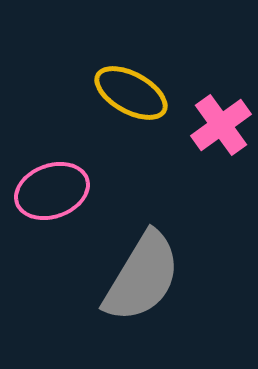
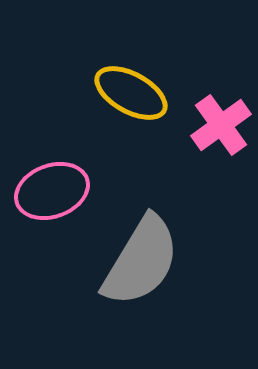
gray semicircle: moved 1 px left, 16 px up
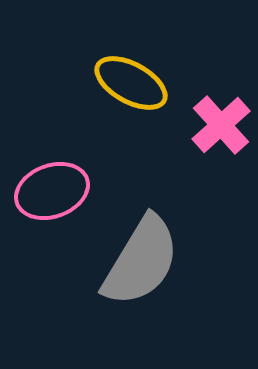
yellow ellipse: moved 10 px up
pink cross: rotated 6 degrees counterclockwise
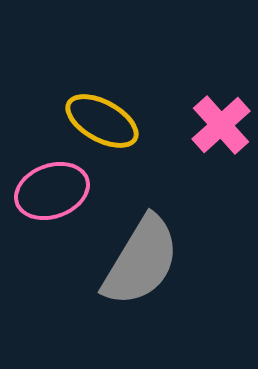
yellow ellipse: moved 29 px left, 38 px down
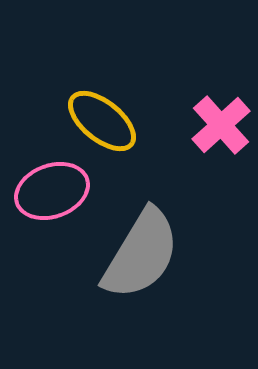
yellow ellipse: rotated 10 degrees clockwise
gray semicircle: moved 7 px up
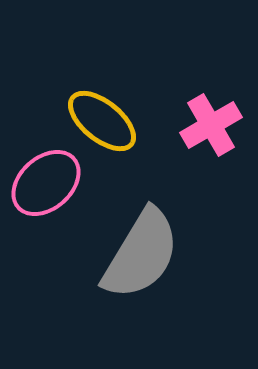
pink cross: moved 10 px left; rotated 12 degrees clockwise
pink ellipse: moved 6 px left, 8 px up; rotated 22 degrees counterclockwise
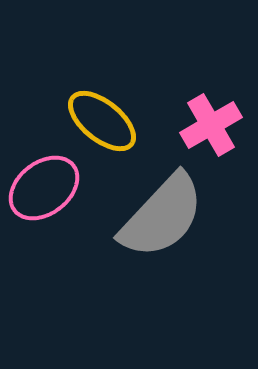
pink ellipse: moved 2 px left, 5 px down; rotated 4 degrees clockwise
gray semicircle: moved 21 px right, 38 px up; rotated 12 degrees clockwise
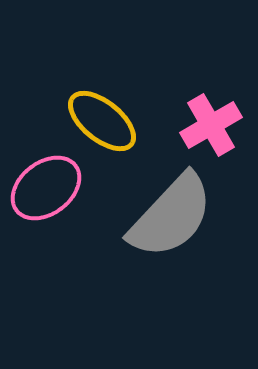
pink ellipse: moved 2 px right
gray semicircle: moved 9 px right
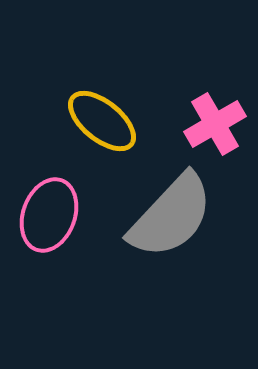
pink cross: moved 4 px right, 1 px up
pink ellipse: moved 3 px right, 27 px down; rotated 32 degrees counterclockwise
